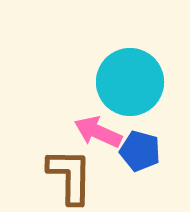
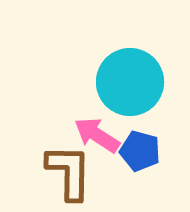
pink arrow: moved 1 px left, 3 px down; rotated 9 degrees clockwise
brown L-shape: moved 1 px left, 4 px up
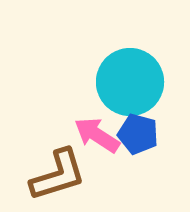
blue pentagon: moved 2 px left, 17 px up
brown L-shape: moved 11 px left, 3 px down; rotated 72 degrees clockwise
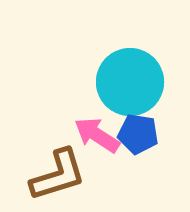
blue pentagon: rotated 6 degrees counterclockwise
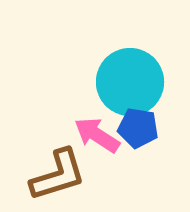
blue pentagon: moved 6 px up
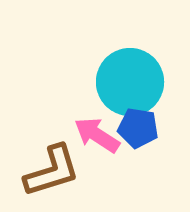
brown L-shape: moved 6 px left, 4 px up
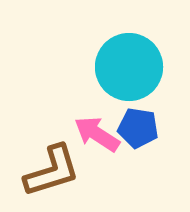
cyan circle: moved 1 px left, 15 px up
pink arrow: moved 1 px up
